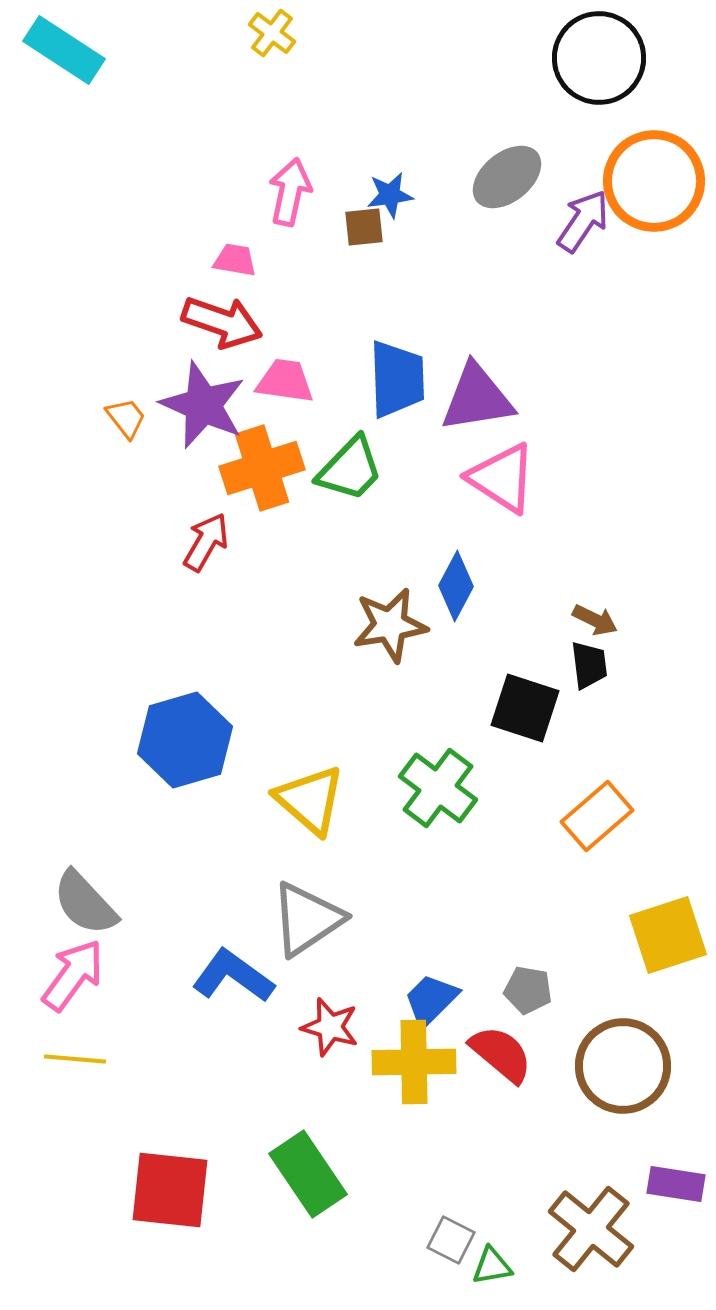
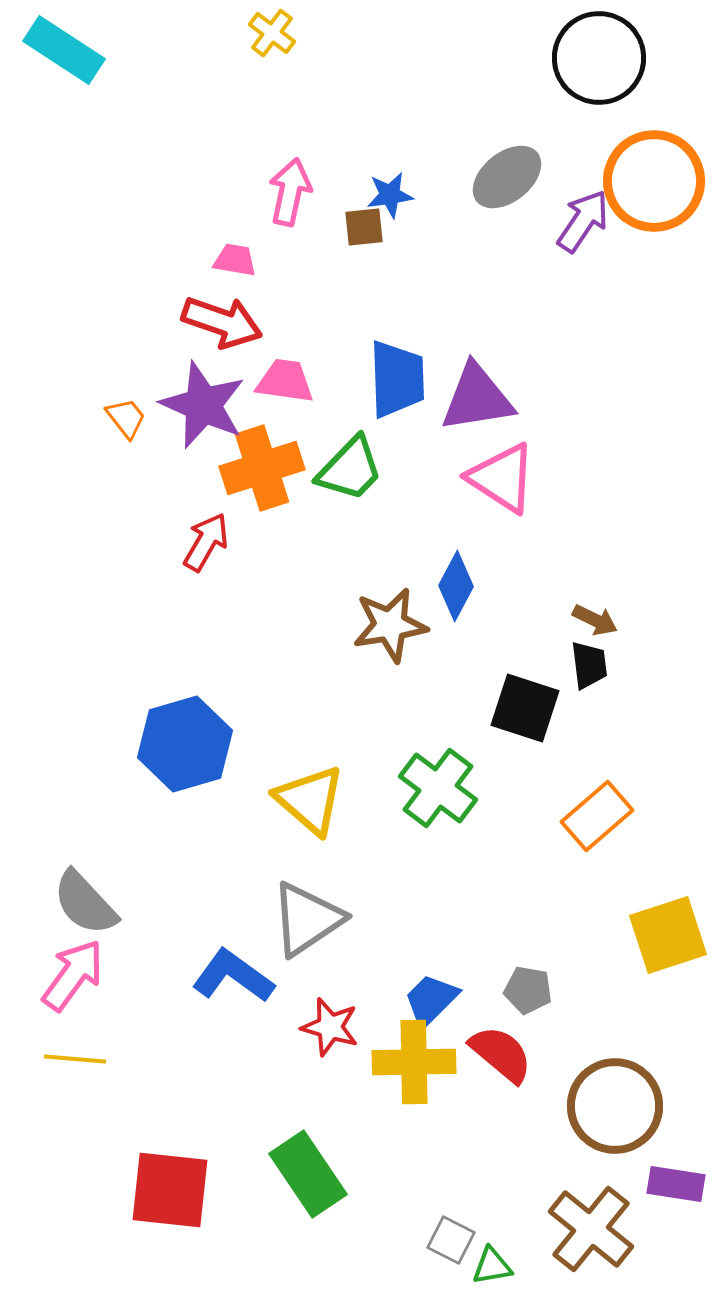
blue hexagon at (185, 740): moved 4 px down
brown circle at (623, 1066): moved 8 px left, 40 px down
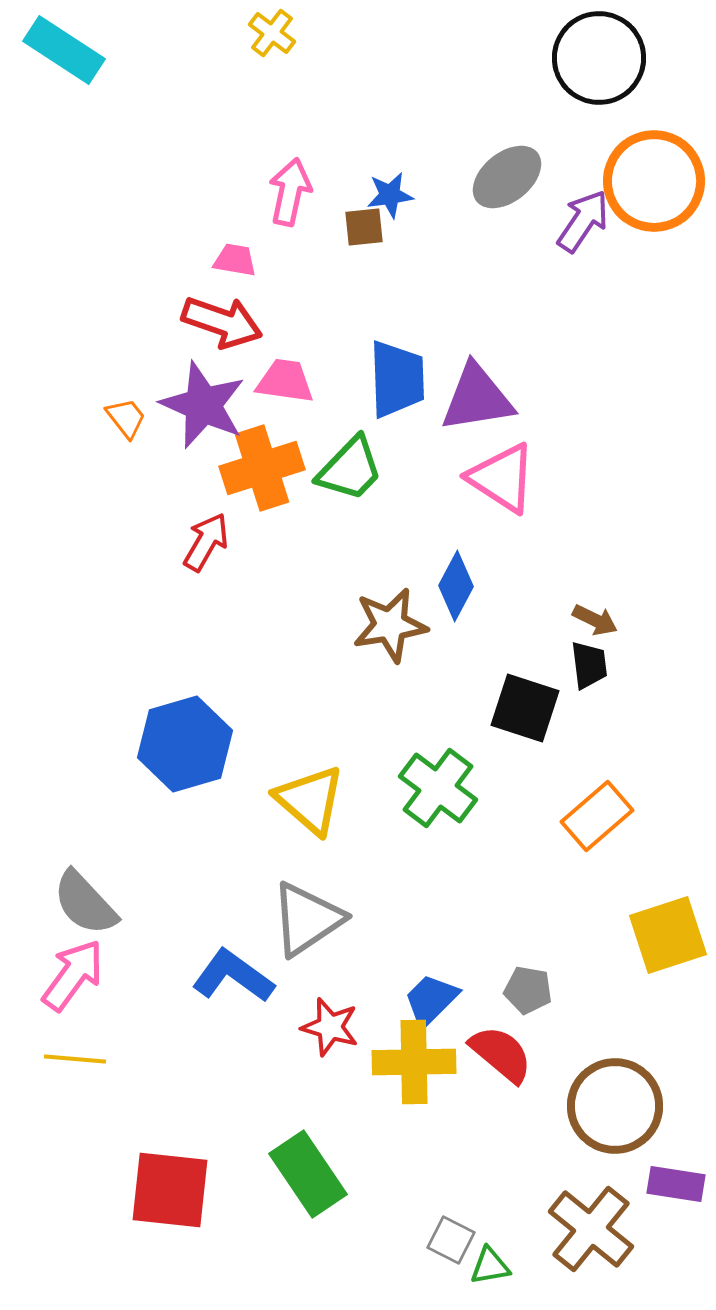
green triangle at (492, 1266): moved 2 px left
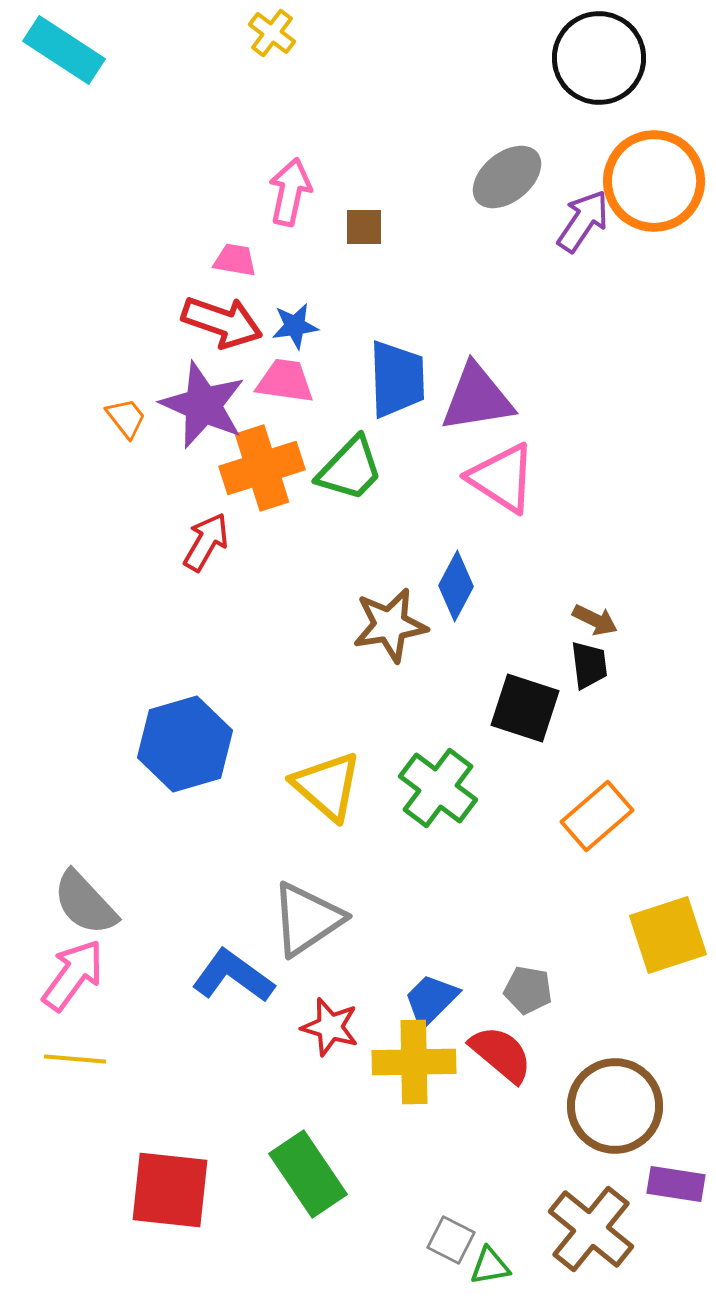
blue star at (390, 195): moved 95 px left, 131 px down
brown square at (364, 227): rotated 6 degrees clockwise
yellow triangle at (310, 800): moved 17 px right, 14 px up
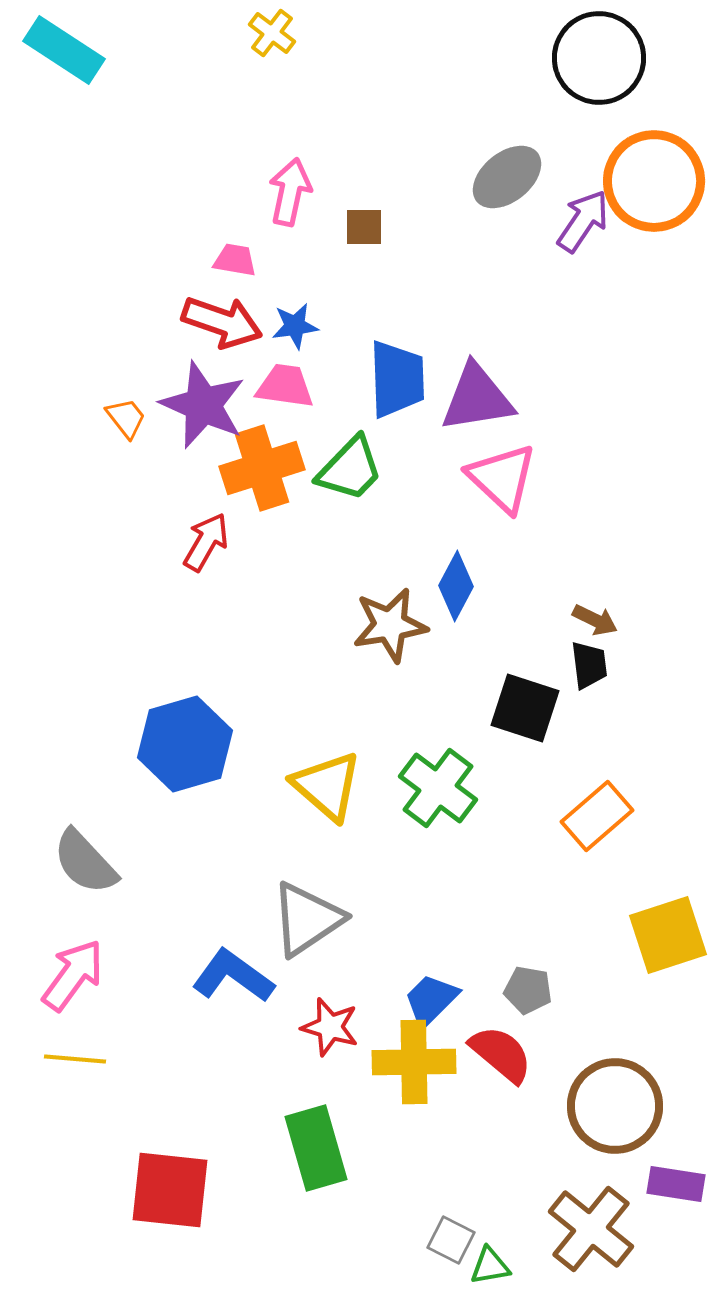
pink trapezoid at (285, 381): moved 5 px down
pink triangle at (502, 478): rotated 10 degrees clockwise
gray semicircle at (85, 903): moved 41 px up
green rectangle at (308, 1174): moved 8 px right, 26 px up; rotated 18 degrees clockwise
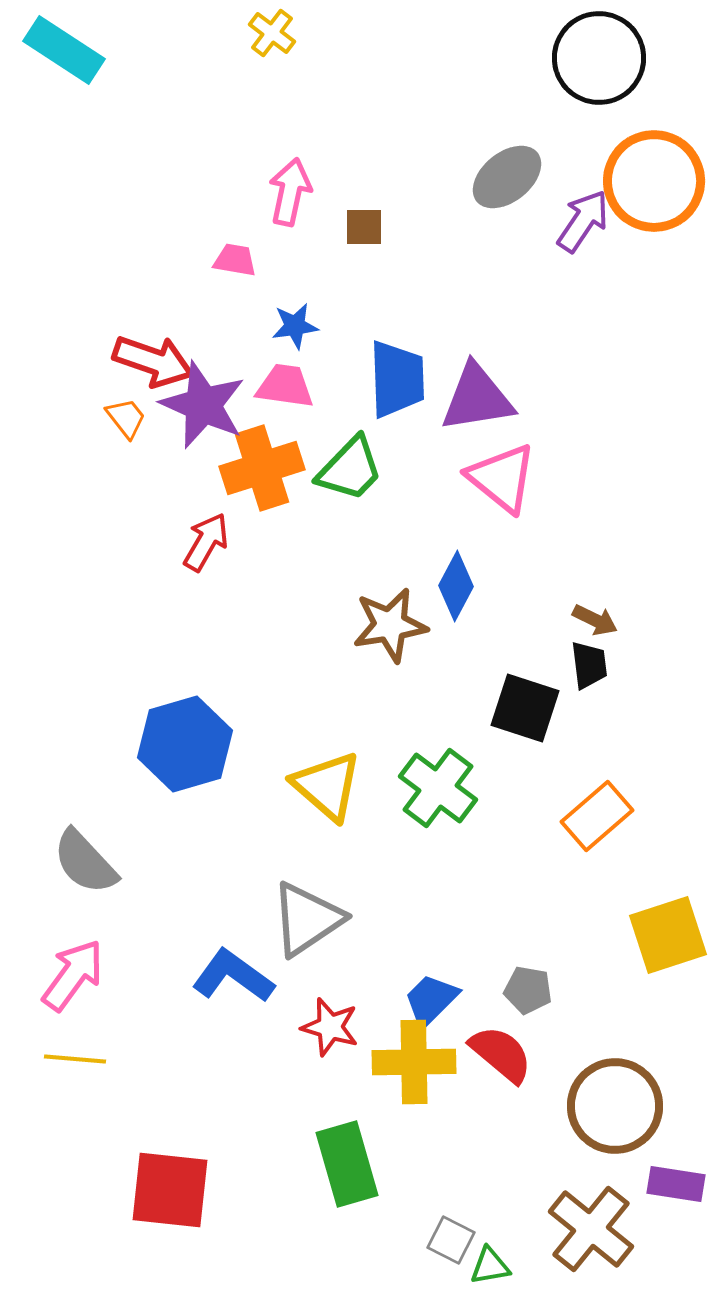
red arrow at (222, 322): moved 69 px left, 39 px down
pink triangle at (502, 478): rotated 4 degrees counterclockwise
green rectangle at (316, 1148): moved 31 px right, 16 px down
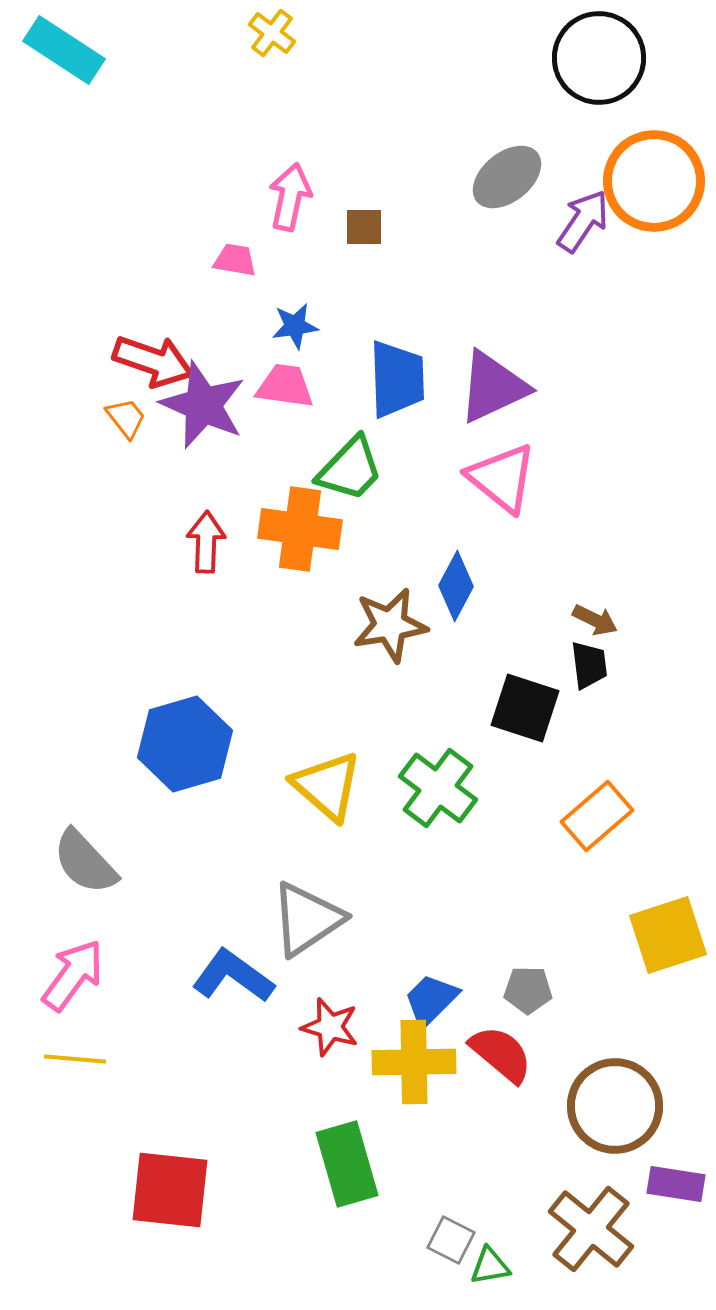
pink arrow at (290, 192): moved 5 px down
purple triangle at (477, 398): moved 16 px right, 11 px up; rotated 16 degrees counterclockwise
orange cross at (262, 468): moved 38 px right, 61 px down; rotated 26 degrees clockwise
red arrow at (206, 542): rotated 28 degrees counterclockwise
gray pentagon at (528, 990): rotated 9 degrees counterclockwise
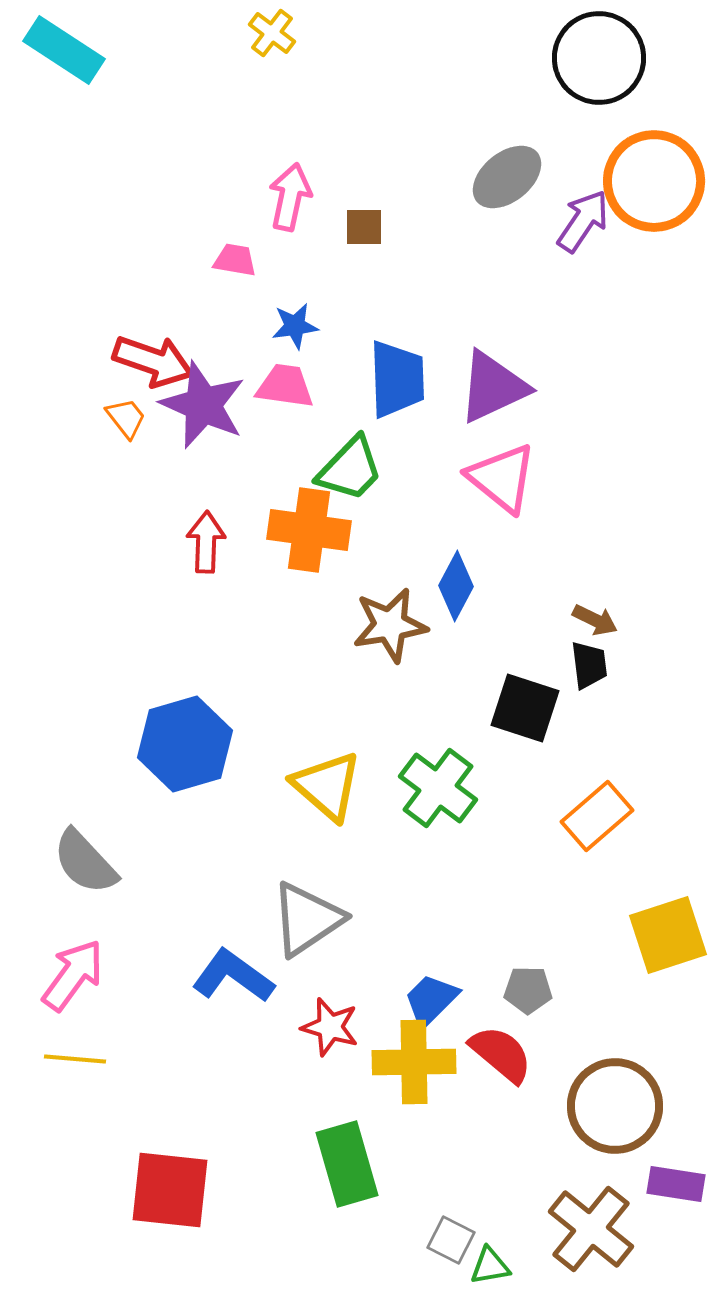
orange cross at (300, 529): moved 9 px right, 1 px down
